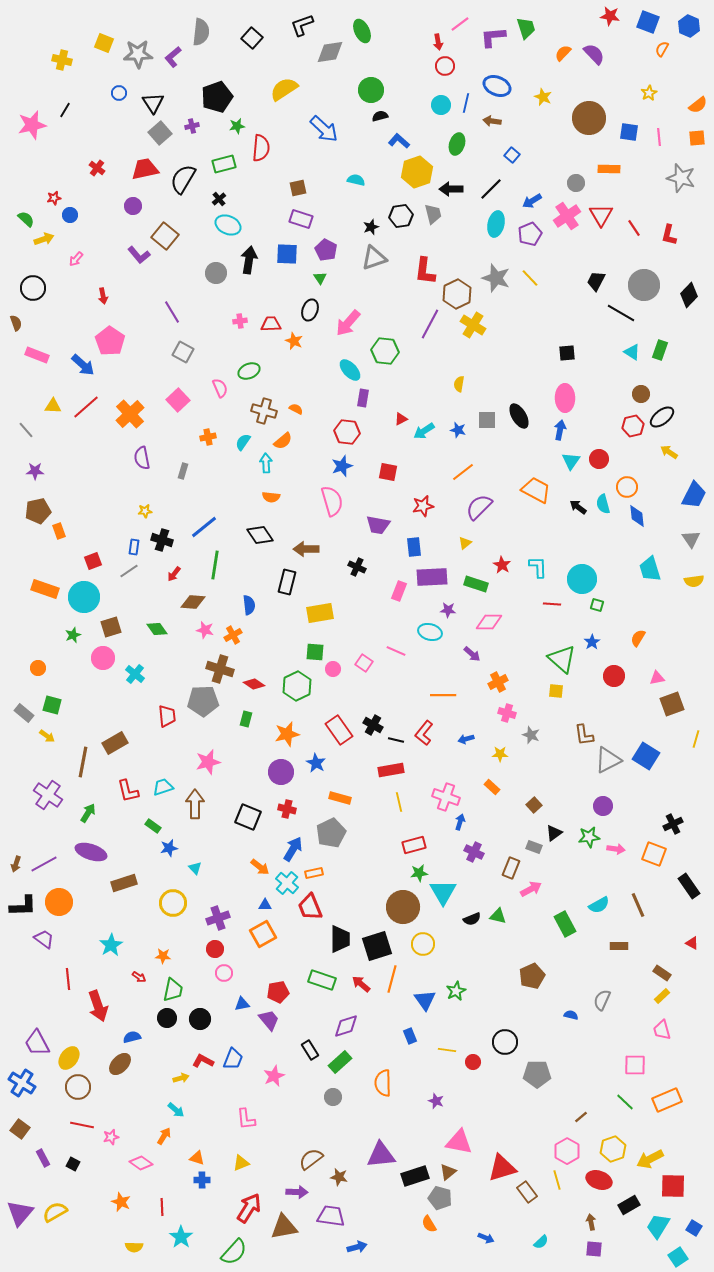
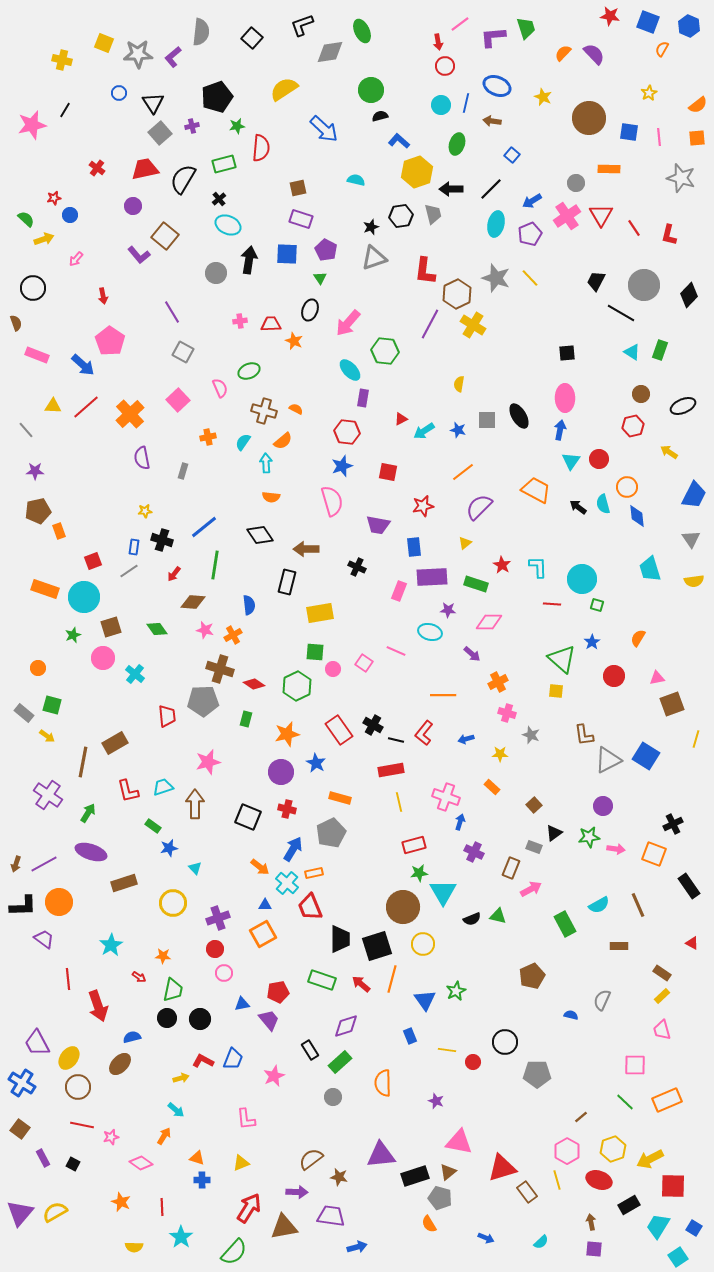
black ellipse at (662, 417): moved 21 px right, 11 px up; rotated 15 degrees clockwise
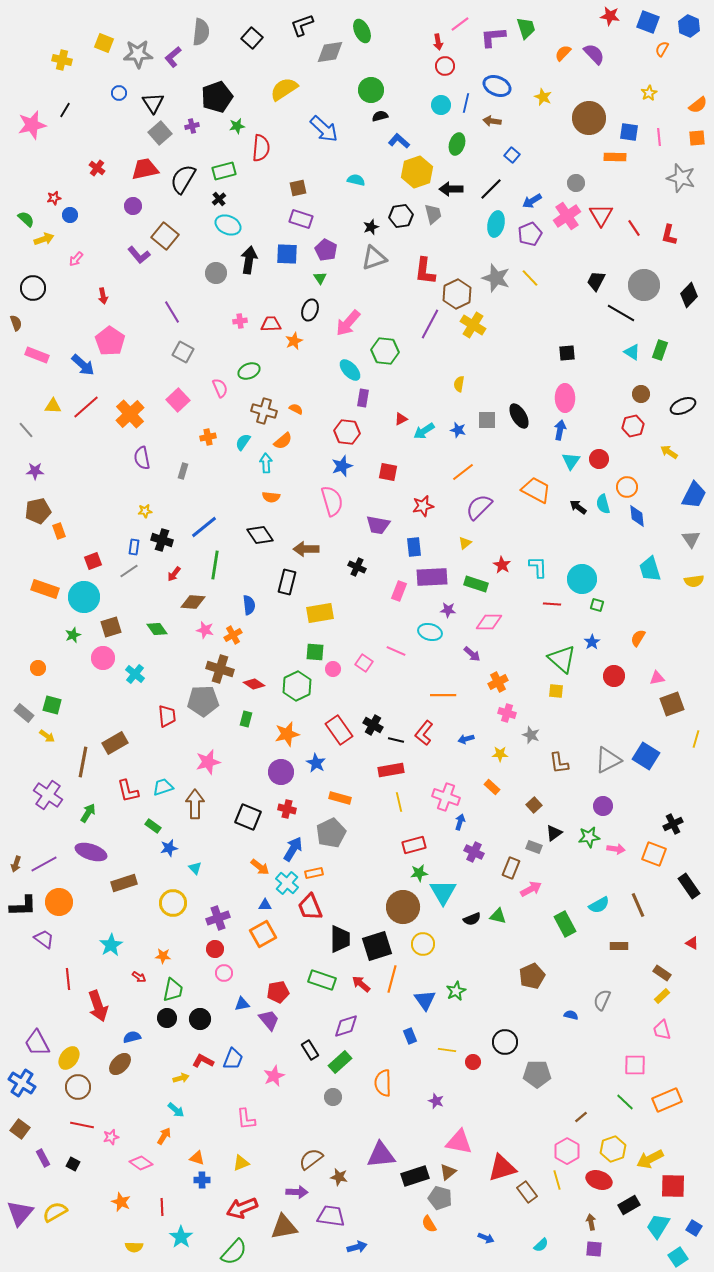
green rectangle at (224, 164): moved 7 px down
orange rectangle at (609, 169): moved 6 px right, 12 px up
orange star at (294, 341): rotated 24 degrees clockwise
brown L-shape at (584, 735): moved 25 px left, 28 px down
red arrow at (249, 1208): moved 7 px left; rotated 144 degrees counterclockwise
cyan semicircle at (541, 1242): moved 3 px down
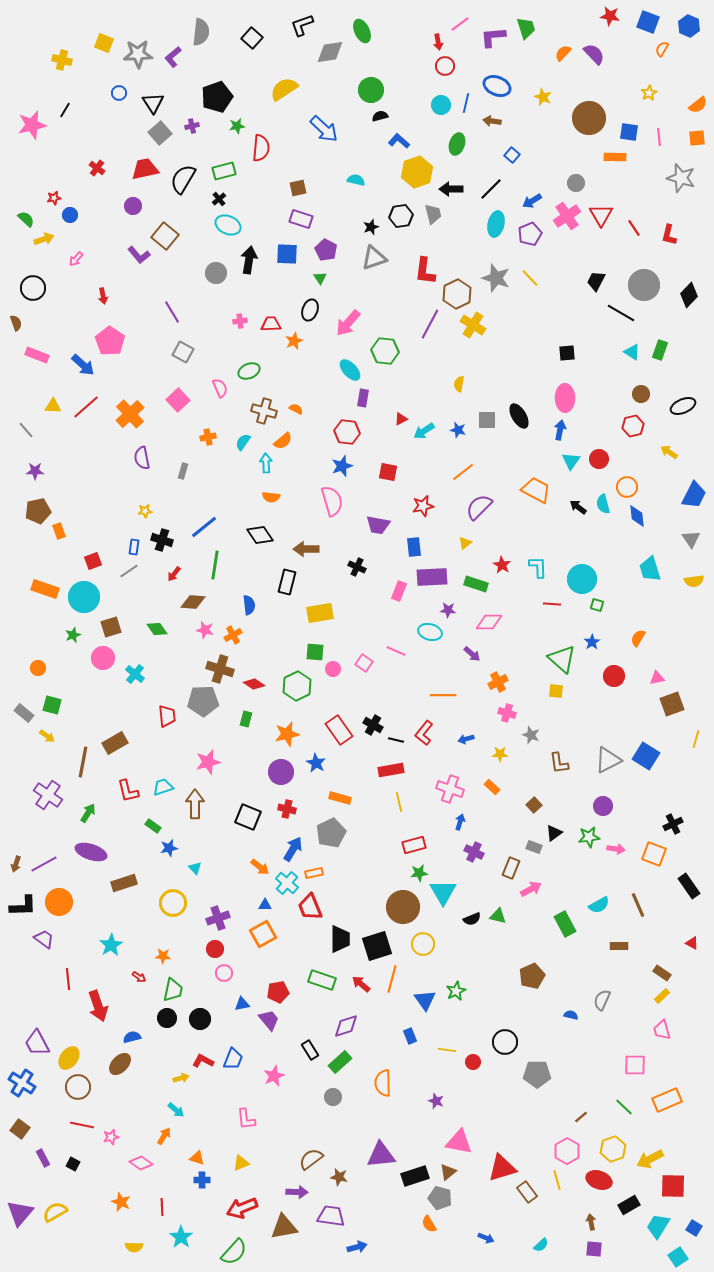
pink cross at (446, 797): moved 4 px right, 8 px up
green line at (625, 1102): moved 1 px left, 5 px down
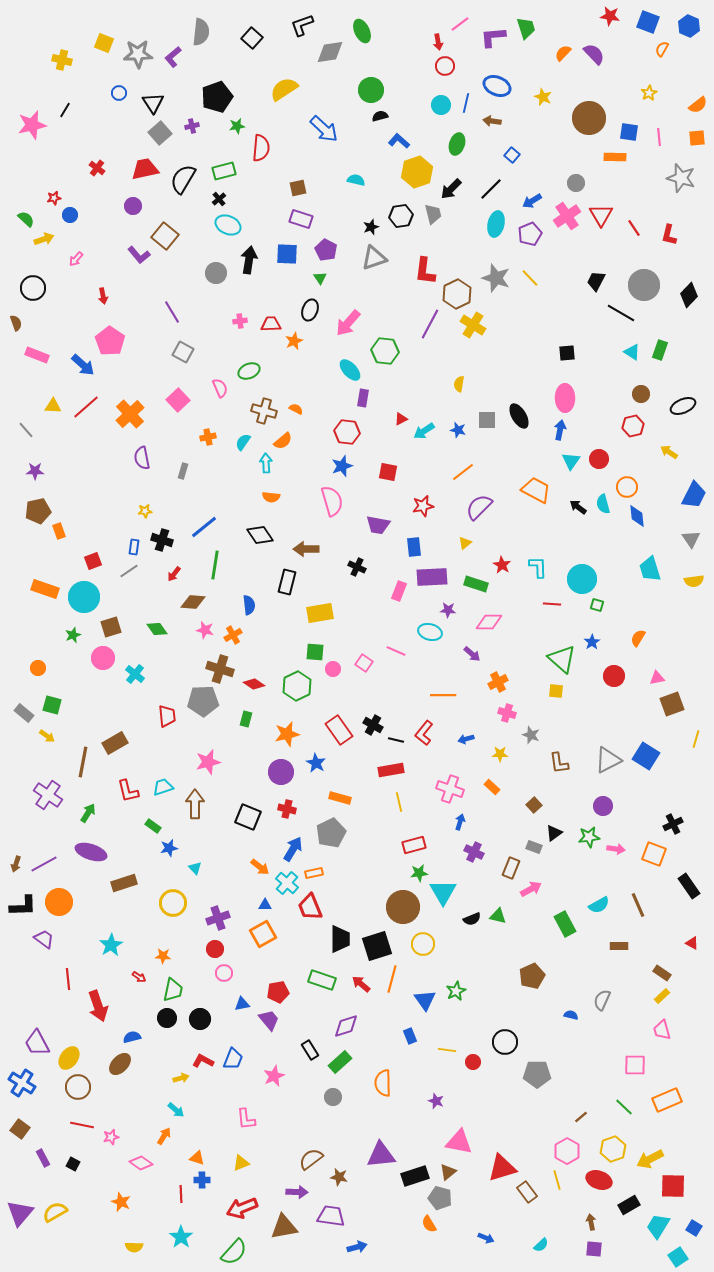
black arrow at (451, 189): rotated 45 degrees counterclockwise
red line at (162, 1207): moved 19 px right, 13 px up
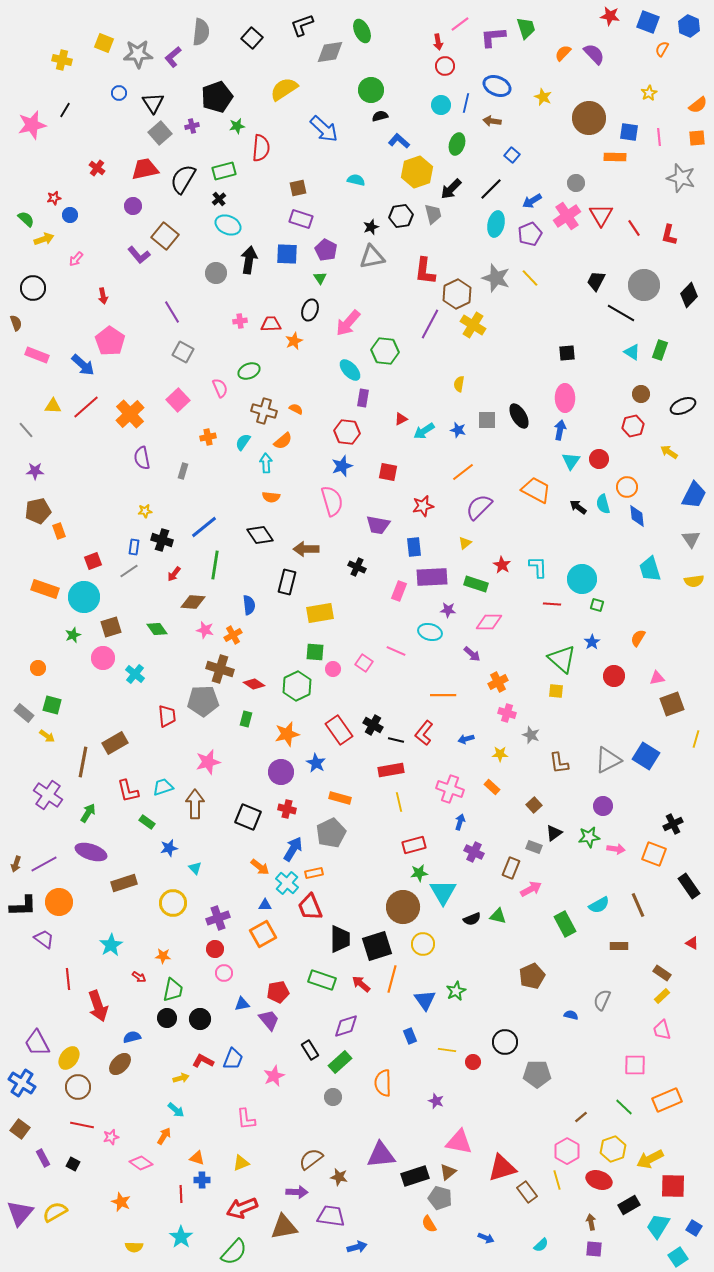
gray triangle at (374, 258): moved 2 px left, 1 px up; rotated 8 degrees clockwise
green rectangle at (153, 826): moved 6 px left, 4 px up
